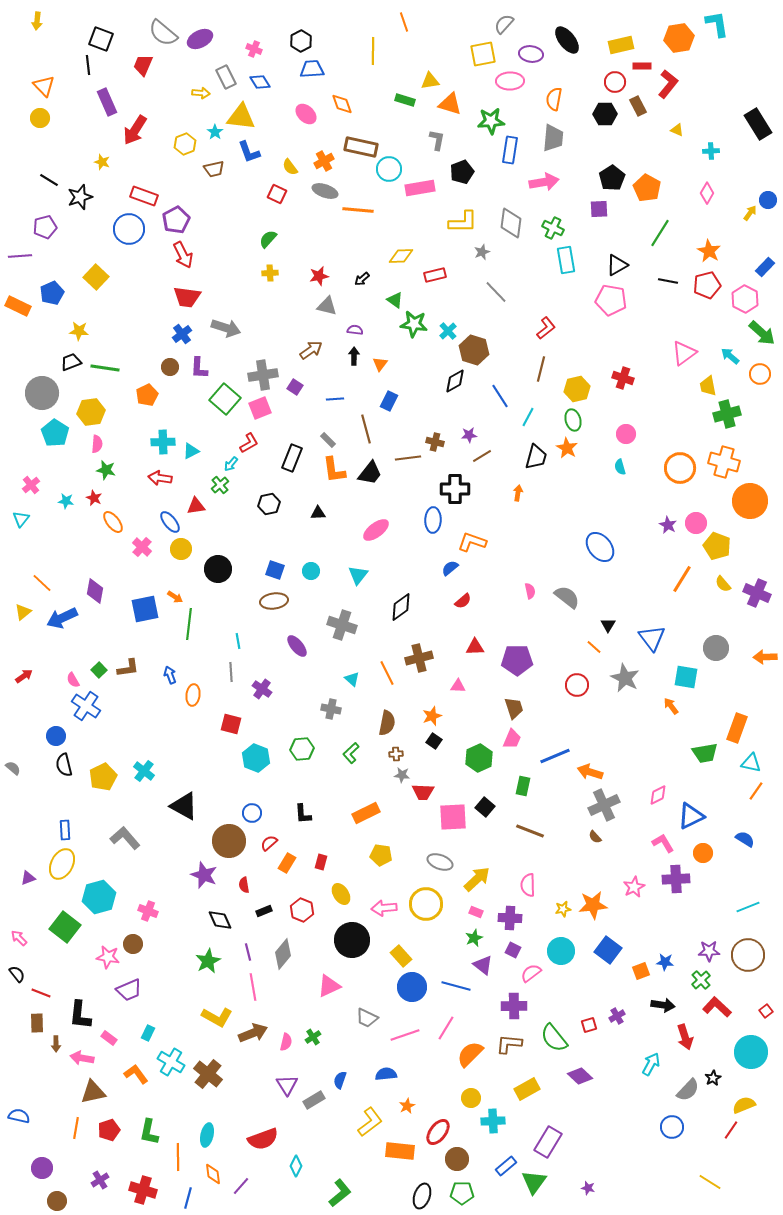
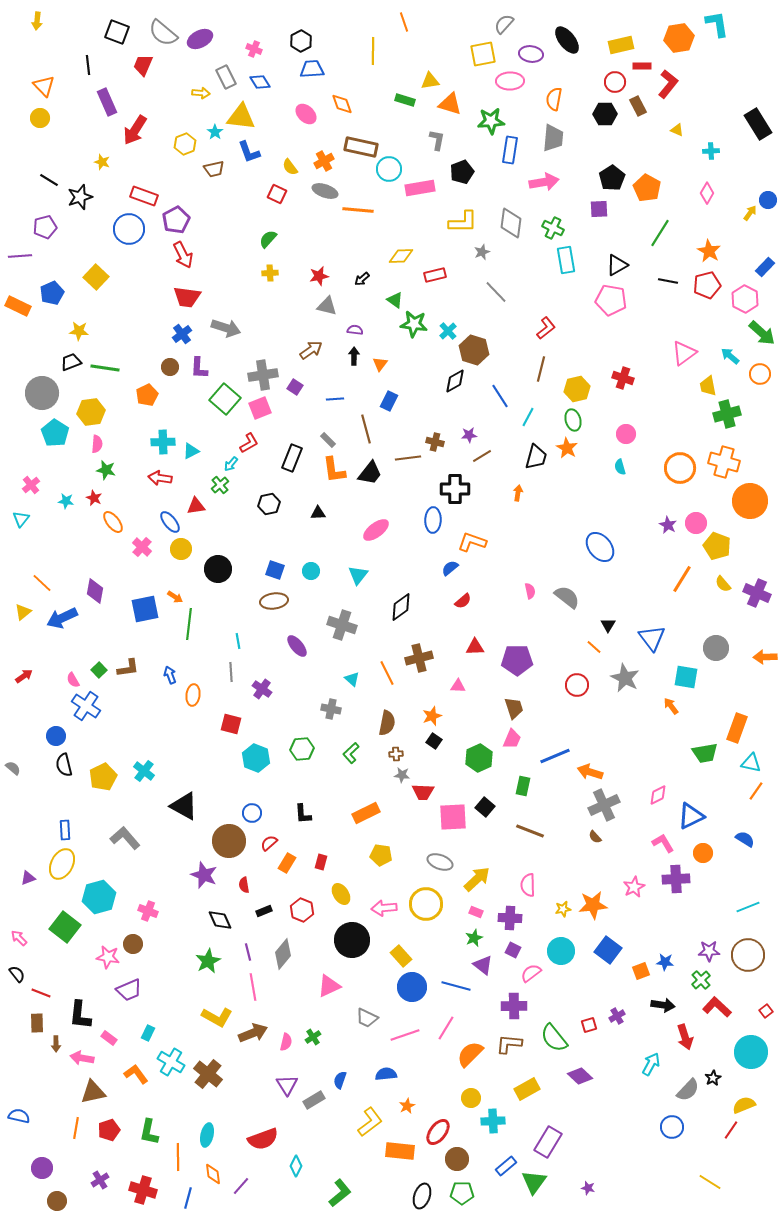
black square at (101, 39): moved 16 px right, 7 px up
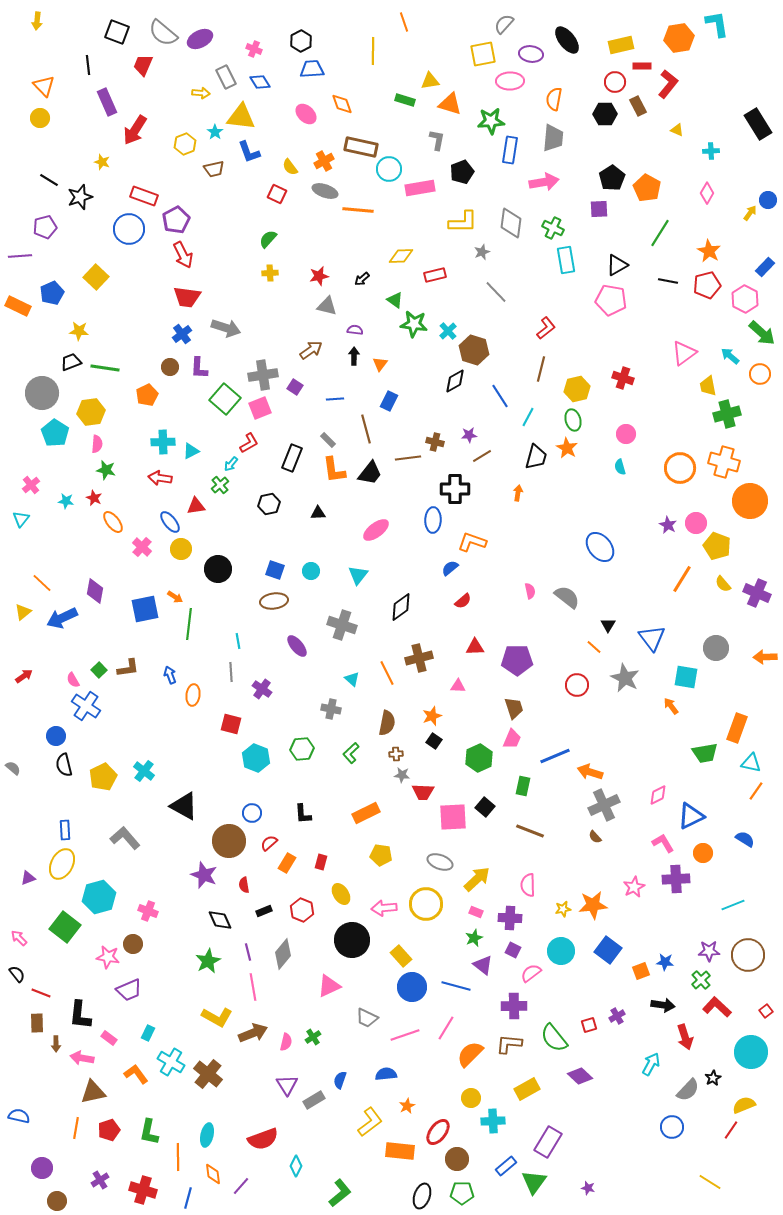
cyan line at (748, 907): moved 15 px left, 2 px up
